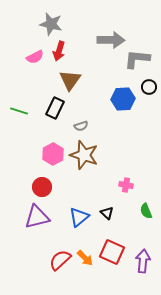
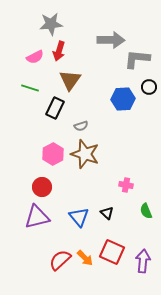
gray star: rotated 20 degrees counterclockwise
green line: moved 11 px right, 23 px up
brown star: moved 1 px right, 1 px up
blue triangle: rotated 30 degrees counterclockwise
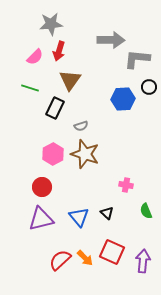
pink semicircle: rotated 18 degrees counterclockwise
purple triangle: moved 4 px right, 2 px down
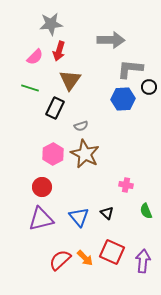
gray L-shape: moved 7 px left, 10 px down
brown star: rotated 8 degrees clockwise
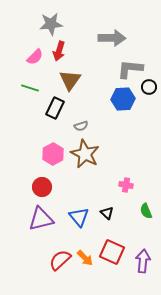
gray arrow: moved 1 px right, 2 px up
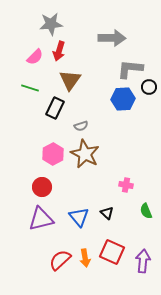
orange arrow: rotated 36 degrees clockwise
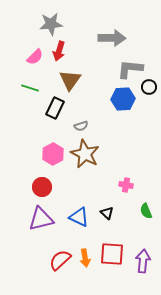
blue triangle: rotated 25 degrees counterclockwise
red square: moved 2 px down; rotated 20 degrees counterclockwise
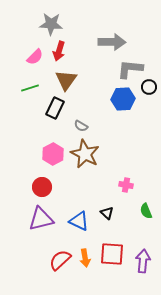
gray star: rotated 10 degrees clockwise
gray arrow: moved 4 px down
brown triangle: moved 4 px left
green line: rotated 36 degrees counterclockwise
gray semicircle: rotated 48 degrees clockwise
blue triangle: moved 4 px down
